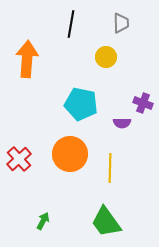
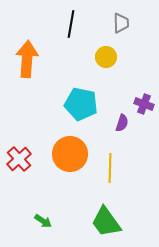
purple cross: moved 1 px right, 1 px down
purple semicircle: rotated 72 degrees counterclockwise
green arrow: rotated 96 degrees clockwise
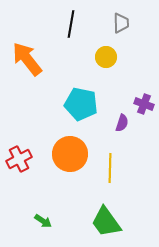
orange arrow: rotated 42 degrees counterclockwise
red cross: rotated 15 degrees clockwise
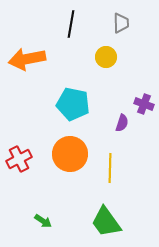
orange arrow: rotated 63 degrees counterclockwise
cyan pentagon: moved 8 px left
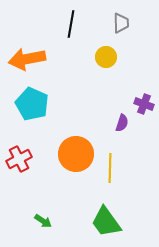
cyan pentagon: moved 41 px left; rotated 12 degrees clockwise
orange circle: moved 6 px right
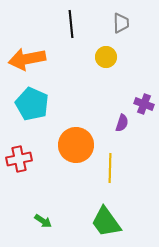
black line: rotated 16 degrees counterclockwise
orange circle: moved 9 px up
red cross: rotated 15 degrees clockwise
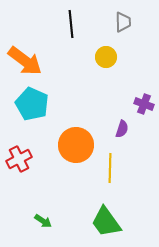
gray trapezoid: moved 2 px right, 1 px up
orange arrow: moved 2 px left, 2 px down; rotated 132 degrees counterclockwise
purple semicircle: moved 6 px down
red cross: rotated 15 degrees counterclockwise
